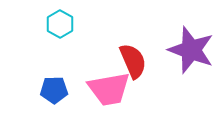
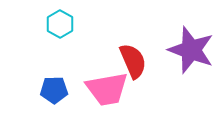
pink trapezoid: moved 2 px left
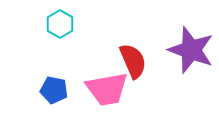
blue pentagon: rotated 12 degrees clockwise
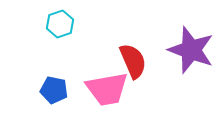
cyan hexagon: rotated 12 degrees clockwise
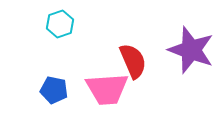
pink trapezoid: rotated 6 degrees clockwise
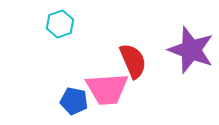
blue pentagon: moved 20 px right, 11 px down
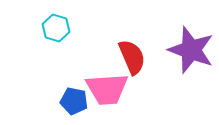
cyan hexagon: moved 4 px left, 4 px down; rotated 24 degrees counterclockwise
red semicircle: moved 1 px left, 4 px up
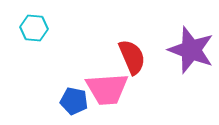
cyan hexagon: moved 22 px left; rotated 12 degrees counterclockwise
